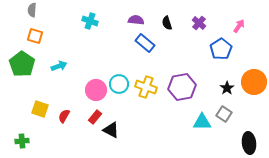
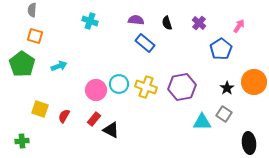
red rectangle: moved 1 px left, 2 px down
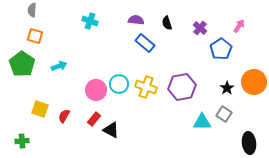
purple cross: moved 1 px right, 5 px down
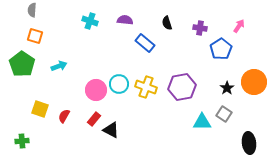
purple semicircle: moved 11 px left
purple cross: rotated 32 degrees counterclockwise
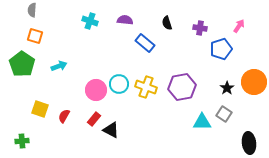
blue pentagon: rotated 15 degrees clockwise
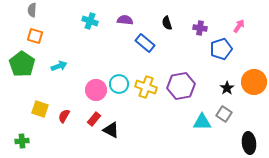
purple hexagon: moved 1 px left, 1 px up
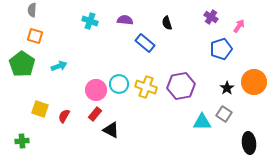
purple cross: moved 11 px right, 11 px up; rotated 24 degrees clockwise
red rectangle: moved 1 px right, 5 px up
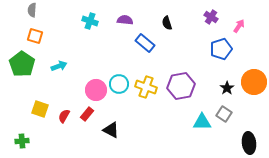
red rectangle: moved 8 px left
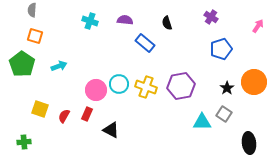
pink arrow: moved 19 px right
red rectangle: rotated 16 degrees counterclockwise
green cross: moved 2 px right, 1 px down
